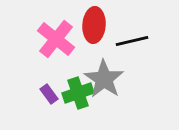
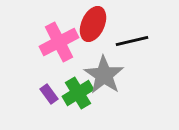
red ellipse: moved 1 px left, 1 px up; rotated 20 degrees clockwise
pink cross: moved 3 px right, 3 px down; rotated 24 degrees clockwise
gray star: moved 4 px up
green cross: rotated 12 degrees counterclockwise
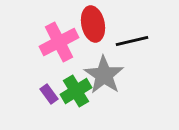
red ellipse: rotated 36 degrees counterclockwise
green cross: moved 2 px left, 2 px up
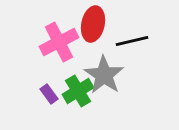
red ellipse: rotated 24 degrees clockwise
green cross: moved 2 px right
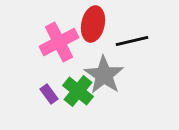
green cross: rotated 20 degrees counterclockwise
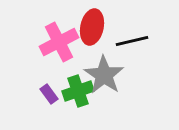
red ellipse: moved 1 px left, 3 px down
green cross: rotated 32 degrees clockwise
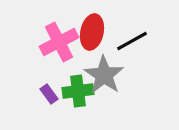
red ellipse: moved 5 px down
black line: rotated 16 degrees counterclockwise
green cross: rotated 12 degrees clockwise
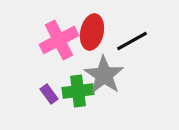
pink cross: moved 2 px up
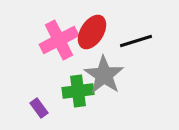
red ellipse: rotated 20 degrees clockwise
black line: moved 4 px right; rotated 12 degrees clockwise
purple rectangle: moved 10 px left, 14 px down
